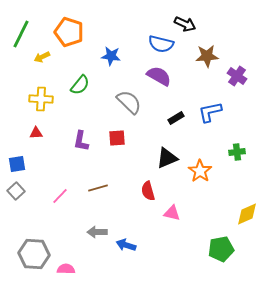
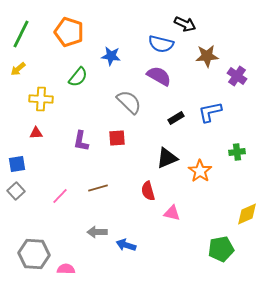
yellow arrow: moved 24 px left, 12 px down; rotated 14 degrees counterclockwise
green semicircle: moved 2 px left, 8 px up
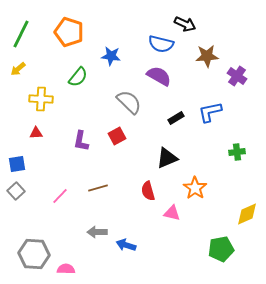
red square: moved 2 px up; rotated 24 degrees counterclockwise
orange star: moved 5 px left, 17 px down
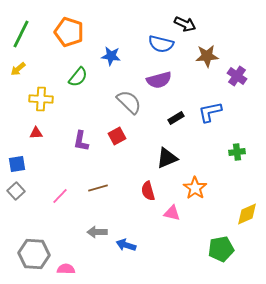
purple semicircle: moved 4 px down; rotated 135 degrees clockwise
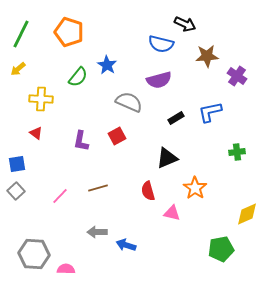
blue star: moved 4 px left, 9 px down; rotated 24 degrees clockwise
gray semicircle: rotated 20 degrees counterclockwise
red triangle: rotated 40 degrees clockwise
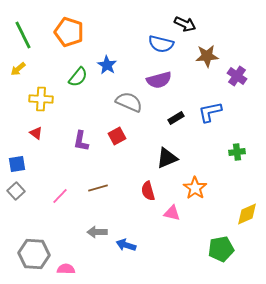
green line: moved 2 px right, 1 px down; rotated 52 degrees counterclockwise
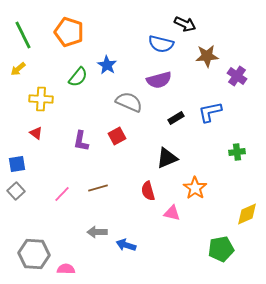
pink line: moved 2 px right, 2 px up
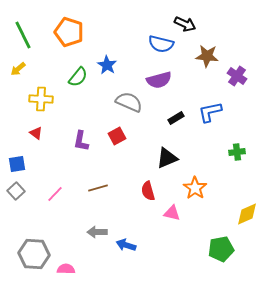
brown star: rotated 10 degrees clockwise
pink line: moved 7 px left
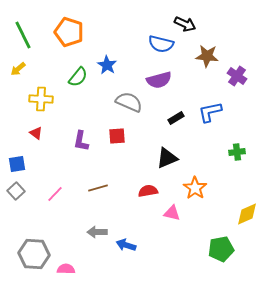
red square: rotated 24 degrees clockwise
red semicircle: rotated 96 degrees clockwise
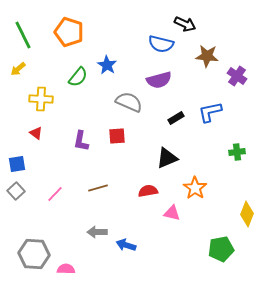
yellow diamond: rotated 45 degrees counterclockwise
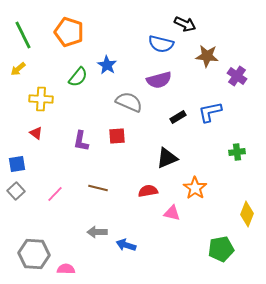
black rectangle: moved 2 px right, 1 px up
brown line: rotated 30 degrees clockwise
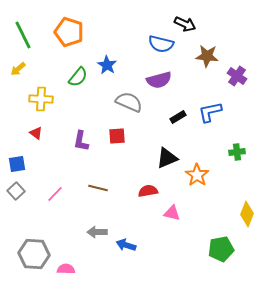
orange star: moved 2 px right, 13 px up
